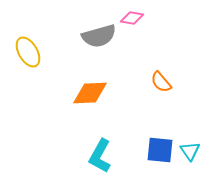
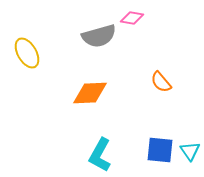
yellow ellipse: moved 1 px left, 1 px down
cyan L-shape: moved 1 px up
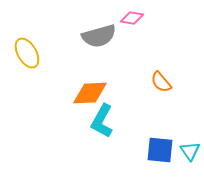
cyan L-shape: moved 2 px right, 34 px up
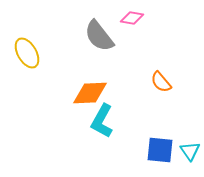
gray semicircle: rotated 68 degrees clockwise
